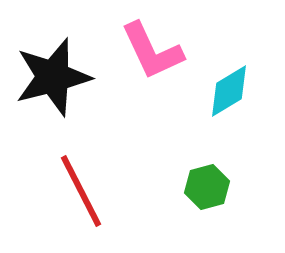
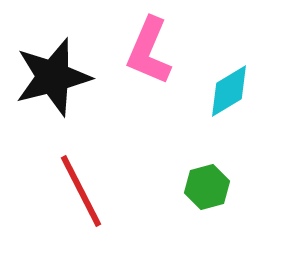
pink L-shape: moved 3 px left; rotated 48 degrees clockwise
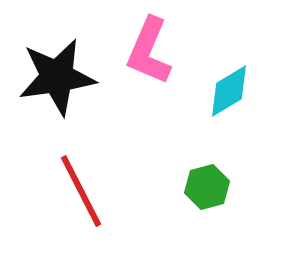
black star: moved 4 px right; rotated 6 degrees clockwise
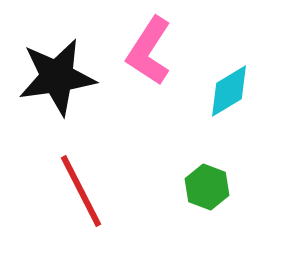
pink L-shape: rotated 10 degrees clockwise
green hexagon: rotated 24 degrees counterclockwise
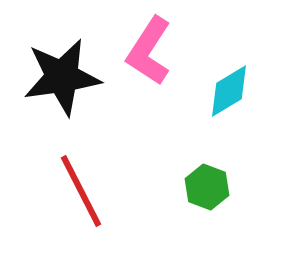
black star: moved 5 px right
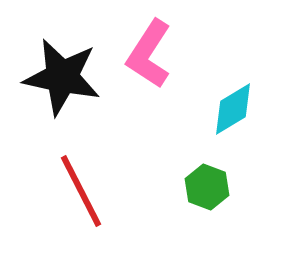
pink L-shape: moved 3 px down
black star: rotated 20 degrees clockwise
cyan diamond: moved 4 px right, 18 px down
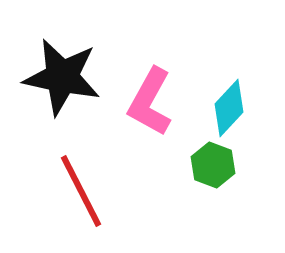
pink L-shape: moved 1 px right, 48 px down; rotated 4 degrees counterclockwise
cyan diamond: moved 4 px left, 1 px up; rotated 16 degrees counterclockwise
green hexagon: moved 6 px right, 22 px up
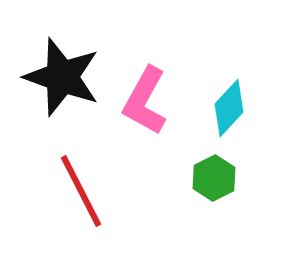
black star: rotated 8 degrees clockwise
pink L-shape: moved 5 px left, 1 px up
green hexagon: moved 1 px right, 13 px down; rotated 12 degrees clockwise
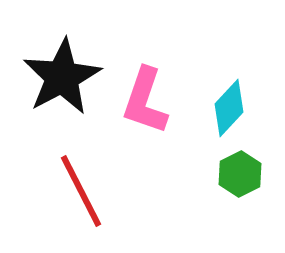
black star: rotated 24 degrees clockwise
pink L-shape: rotated 10 degrees counterclockwise
green hexagon: moved 26 px right, 4 px up
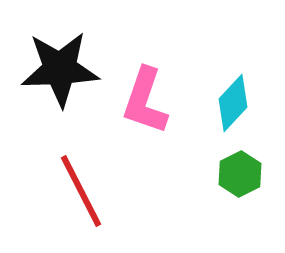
black star: moved 2 px left, 8 px up; rotated 26 degrees clockwise
cyan diamond: moved 4 px right, 5 px up
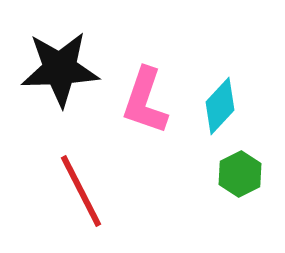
cyan diamond: moved 13 px left, 3 px down
